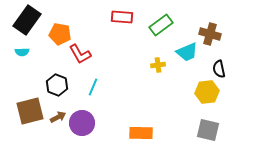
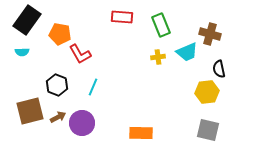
green rectangle: rotated 75 degrees counterclockwise
yellow cross: moved 8 px up
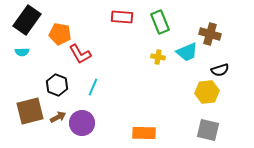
green rectangle: moved 1 px left, 3 px up
yellow cross: rotated 16 degrees clockwise
black semicircle: moved 1 px right, 1 px down; rotated 96 degrees counterclockwise
orange rectangle: moved 3 px right
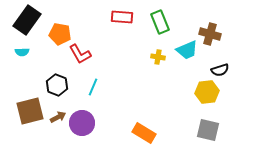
cyan trapezoid: moved 2 px up
orange rectangle: rotated 30 degrees clockwise
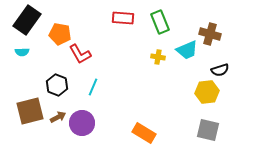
red rectangle: moved 1 px right, 1 px down
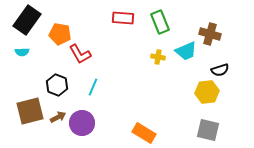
cyan trapezoid: moved 1 px left, 1 px down
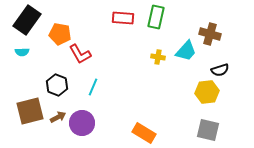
green rectangle: moved 4 px left, 5 px up; rotated 35 degrees clockwise
cyan trapezoid: rotated 25 degrees counterclockwise
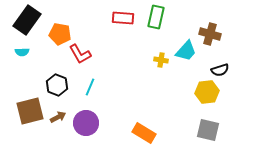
yellow cross: moved 3 px right, 3 px down
cyan line: moved 3 px left
purple circle: moved 4 px right
